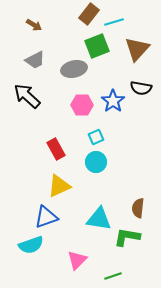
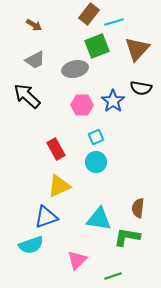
gray ellipse: moved 1 px right
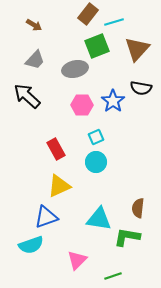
brown rectangle: moved 1 px left
gray trapezoid: rotated 20 degrees counterclockwise
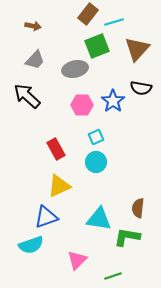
brown arrow: moved 1 px left, 1 px down; rotated 21 degrees counterclockwise
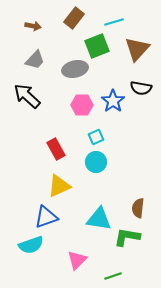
brown rectangle: moved 14 px left, 4 px down
